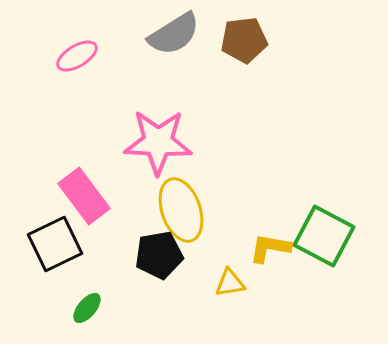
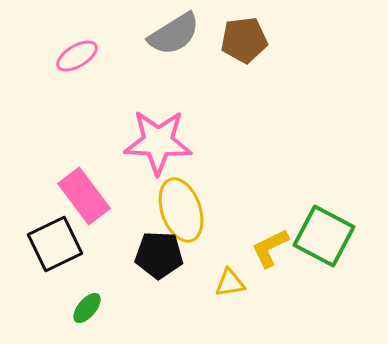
yellow L-shape: rotated 36 degrees counterclockwise
black pentagon: rotated 12 degrees clockwise
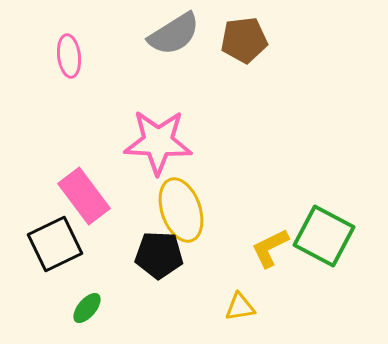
pink ellipse: moved 8 px left; rotated 66 degrees counterclockwise
yellow triangle: moved 10 px right, 24 px down
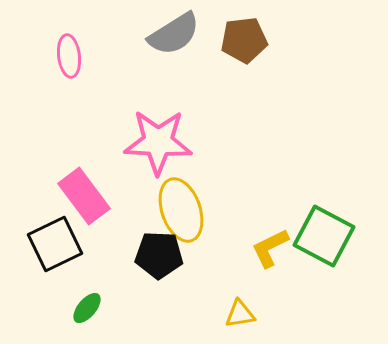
yellow triangle: moved 7 px down
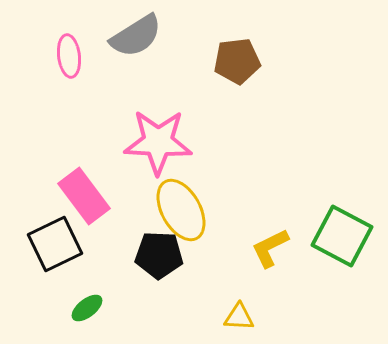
gray semicircle: moved 38 px left, 2 px down
brown pentagon: moved 7 px left, 21 px down
yellow ellipse: rotated 10 degrees counterclockwise
green square: moved 18 px right
green ellipse: rotated 12 degrees clockwise
yellow triangle: moved 1 px left, 3 px down; rotated 12 degrees clockwise
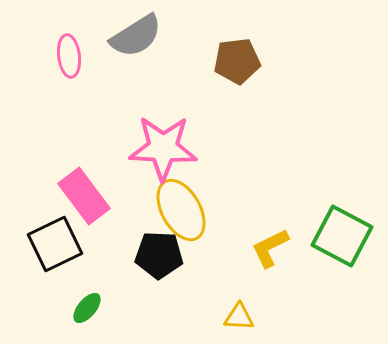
pink star: moved 5 px right, 6 px down
green ellipse: rotated 12 degrees counterclockwise
